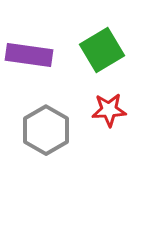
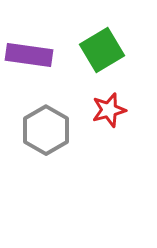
red star: rotated 12 degrees counterclockwise
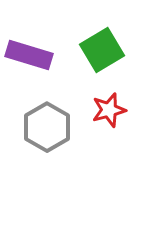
purple rectangle: rotated 9 degrees clockwise
gray hexagon: moved 1 px right, 3 px up
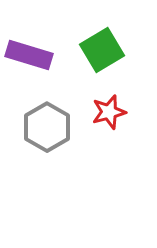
red star: moved 2 px down
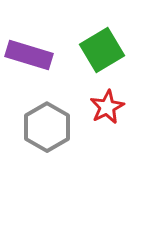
red star: moved 2 px left, 5 px up; rotated 12 degrees counterclockwise
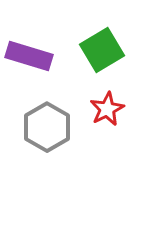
purple rectangle: moved 1 px down
red star: moved 2 px down
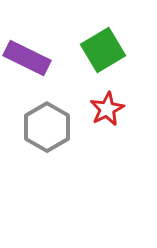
green square: moved 1 px right
purple rectangle: moved 2 px left, 2 px down; rotated 9 degrees clockwise
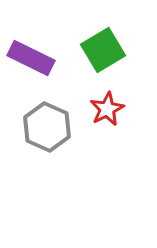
purple rectangle: moved 4 px right
gray hexagon: rotated 6 degrees counterclockwise
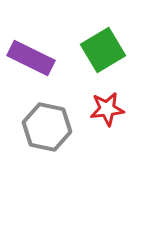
red star: rotated 20 degrees clockwise
gray hexagon: rotated 12 degrees counterclockwise
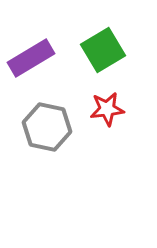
purple rectangle: rotated 57 degrees counterclockwise
